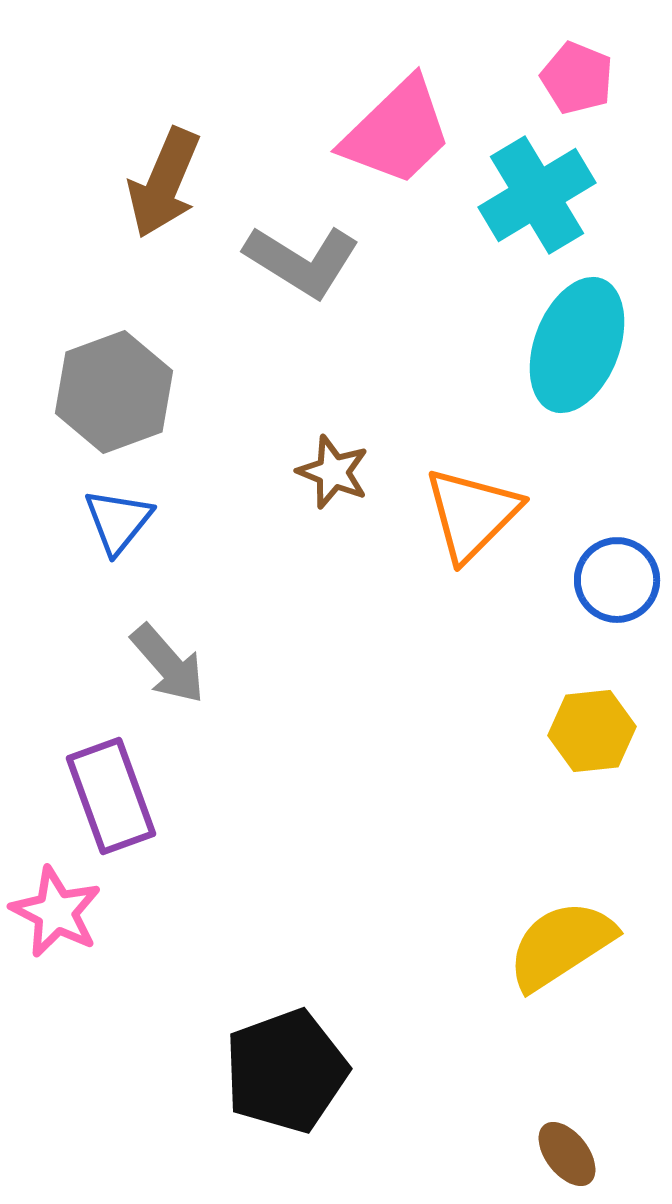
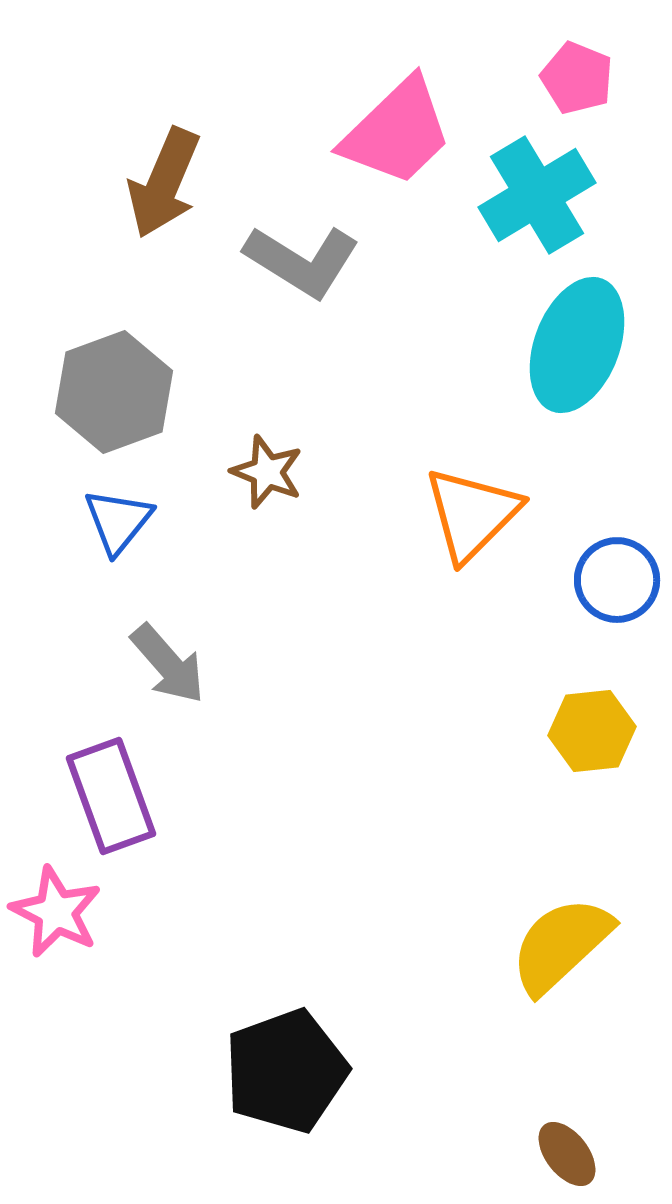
brown star: moved 66 px left
yellow semicircle: rotated 10 degrees counterclockwise
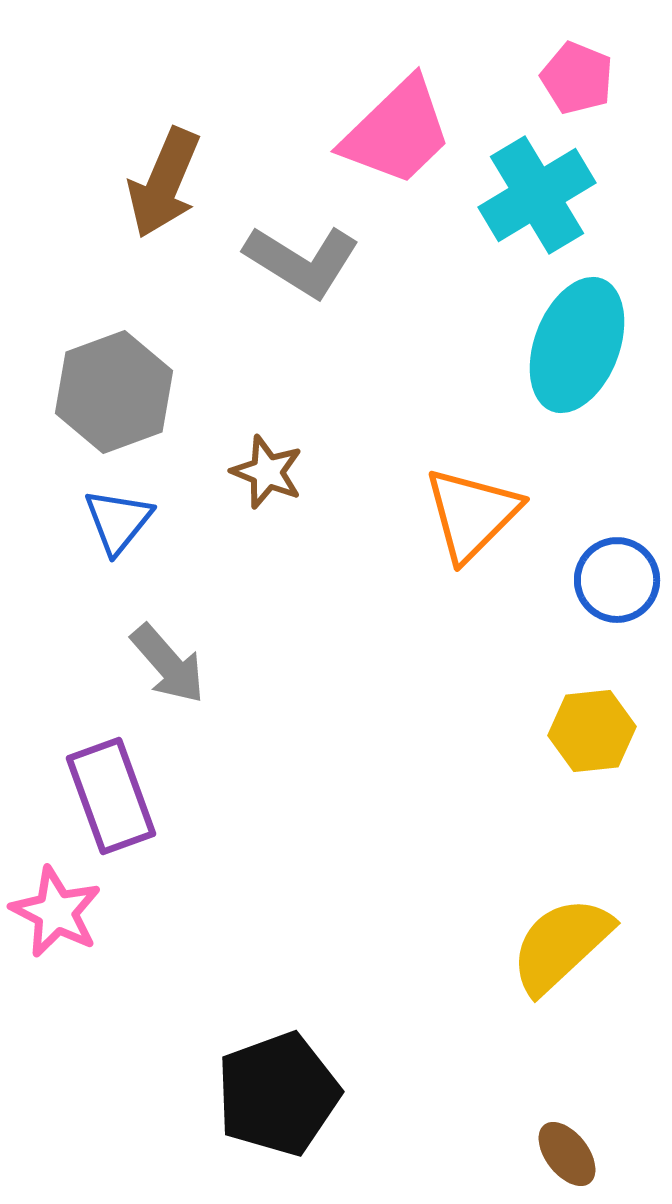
black pentagon: moved 8 px left, 23 px down
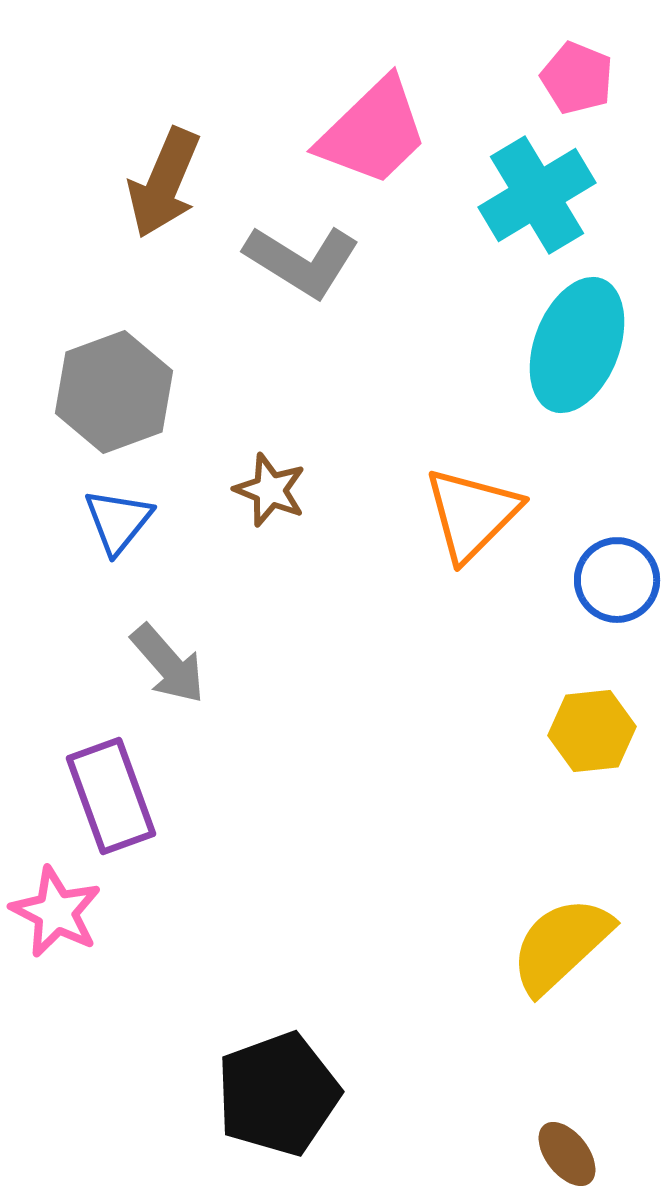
pink trapezoid: moved 24 px left
brown star: moved 3 px right, 18 px down
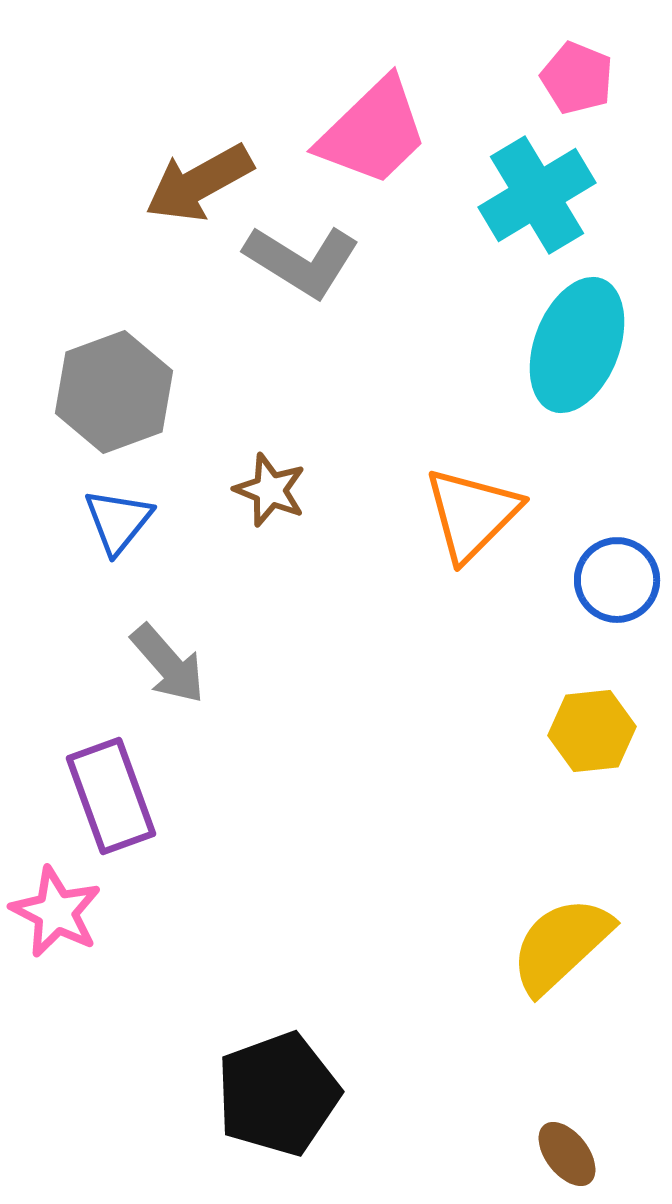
brown arrow: moved 35 px right; rotated 38 degrees clockwise
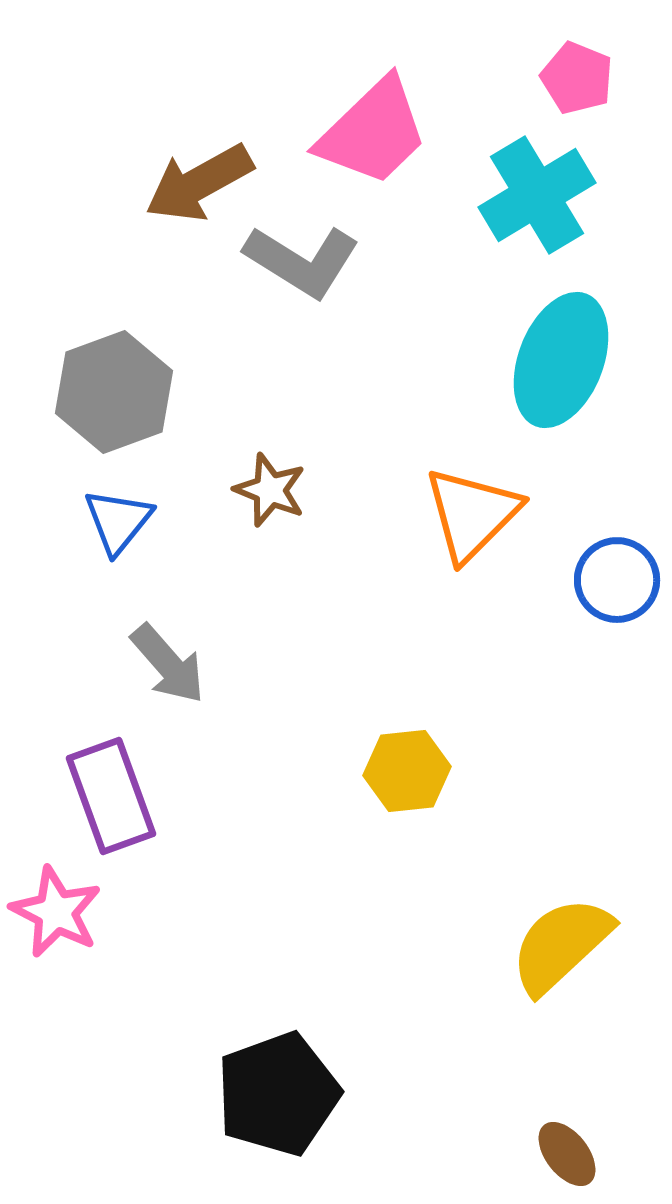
cyan ellipse: moved 16 px left, 15 px down
yellow hexagon: moved 185 px left, 40 px down
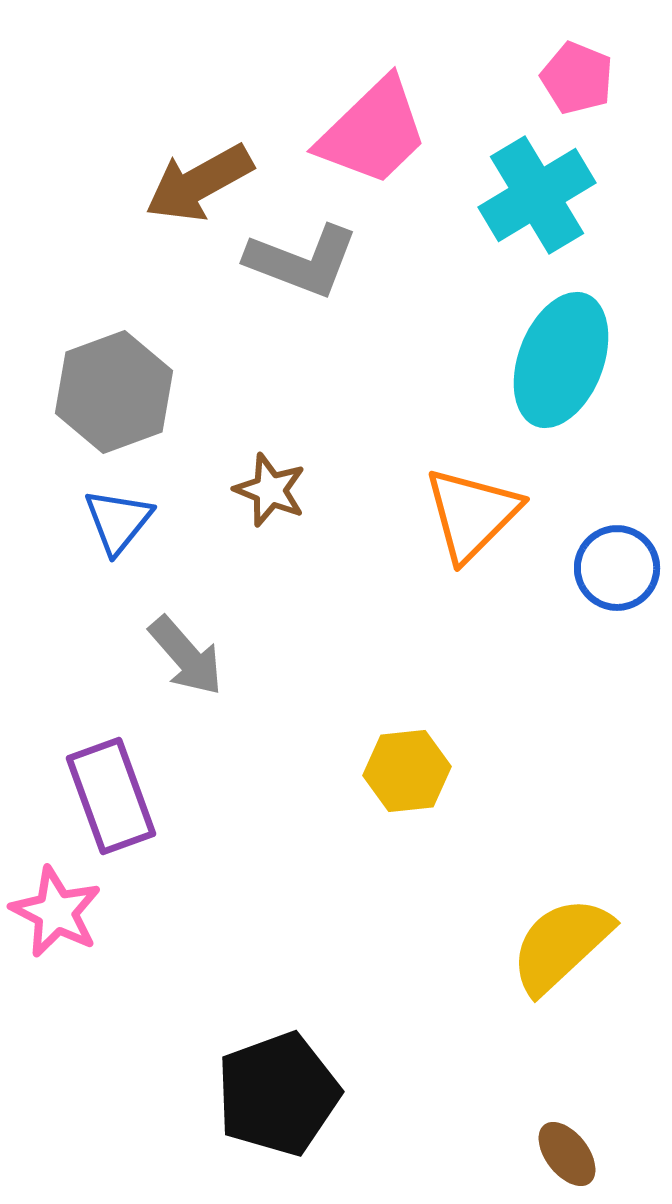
gray L-shape: rotated 11 degrees counterclockwise
blue circle: moved 12 px up
gray arrow: moved 18 px right, 8 px up
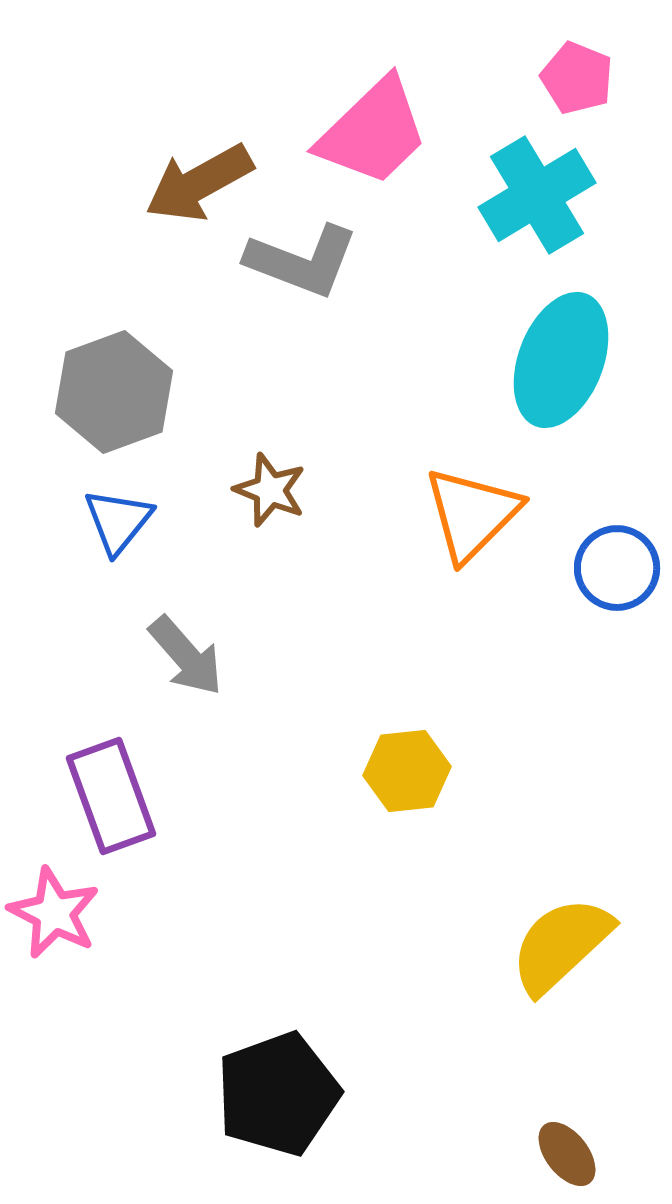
pink star: moved 2 px left, 1 px down
